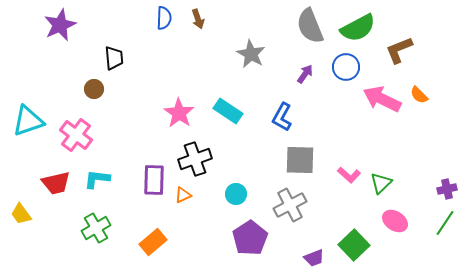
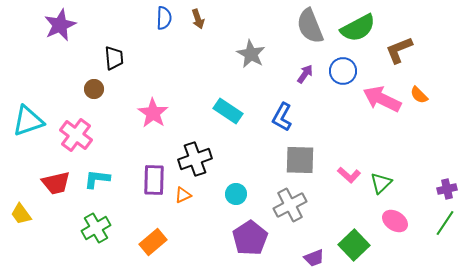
blue circle: moved 3 px left, 4 px down
pink star: moved 26 px left
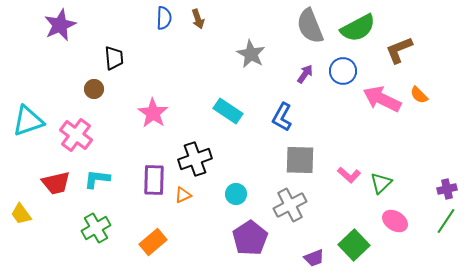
green line: moved 1 px right, 2 px up
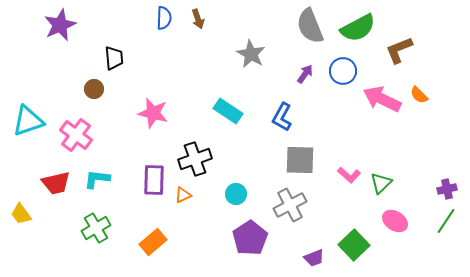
pink star: rotated 20 degrees counterclockwise
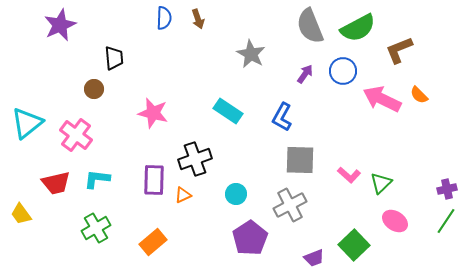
cyan triangle: moved 1 px left, 2 px down; rotated 20 degrees counterclockwise
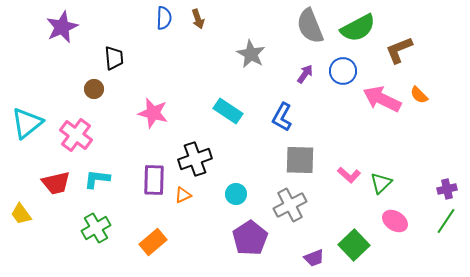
purple star: moved 2 px right, 2 px down
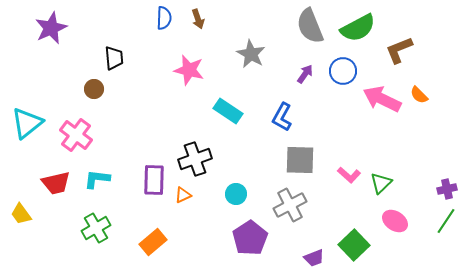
purple star: moved 11 px left, 1 px down
pink star: moved 36 px right, 43 px up
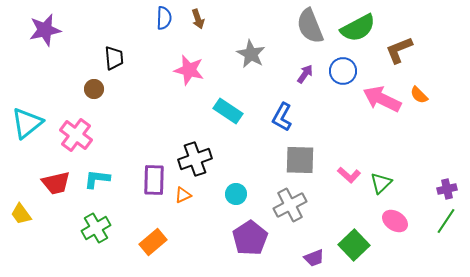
purple star: moved 6 px left, 2 px down; rotated 12 degrees clockwise
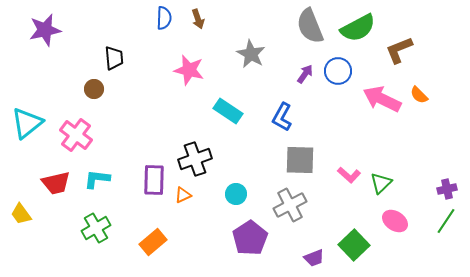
blue circle: moved 5 px left
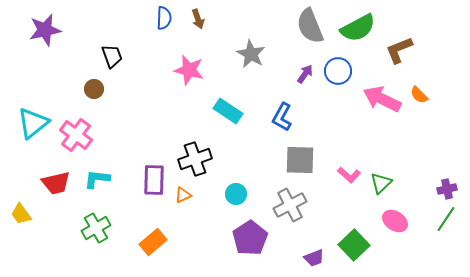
black trapezoid: moved 2 px left, 2 px up; rotated 15 degrees counterclockwise
cyan triangle: moved 6 px right
green line: moved 2 px up
